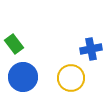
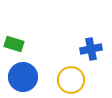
green rectangle: rotated 36 degrees counterclockwise
yellow circle: moved 2 px down
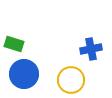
blue circle: moved 1 px right, 3 px up
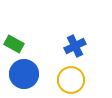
green rectangle: rotated 12 degrees clockwise
blue cross: moved 16 px left, 3 px up; rotated 15 degrees counterclockwise
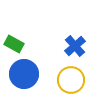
blue cross: rotated 15 degrees counterclockwise
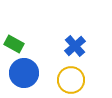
blue circle: moved 1 px up
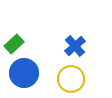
green rectangle: rotated 72 degrees counterclockwise
yellow circle: moved 1 px up
